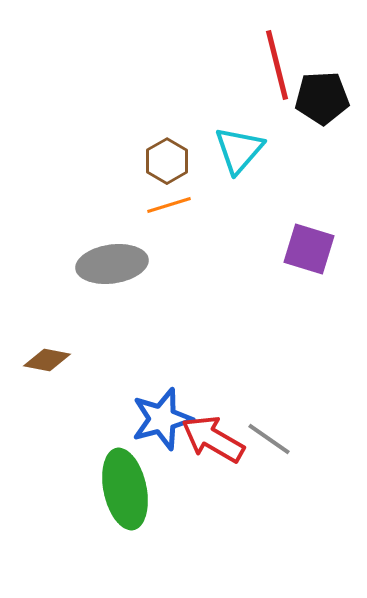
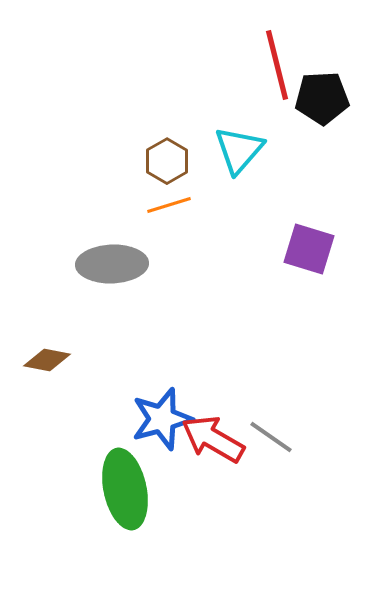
gray ellipse: rotated 6 degrees clockwise
gray line: moved 2 px right, 2 px up
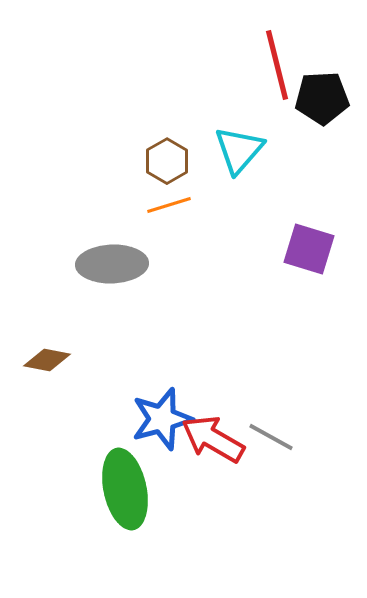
gray line: rotated 6 degrees counterclockwise
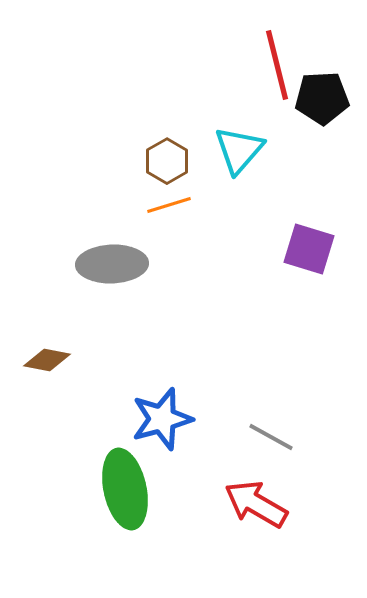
red arrow: moved 43 px right, 65 px down
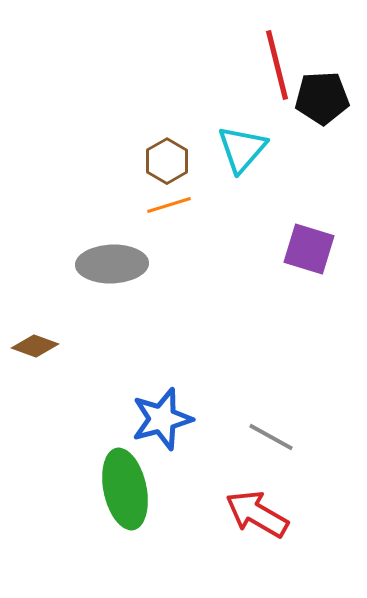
cyan triangle: moved 3 px right, 1 px up
brown diamond: moved 12 px left, 14 px up; rotated 9 degrees clockwise
red arrow: moved 1 px right, 10 px down
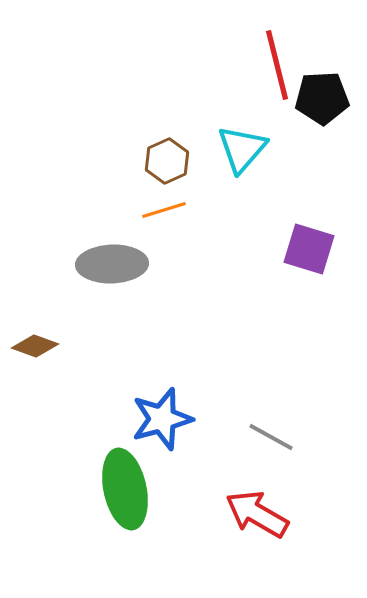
brown hexagon: rotated 6 degrees clockwise
orange line: moved 5 px left, 5 px down
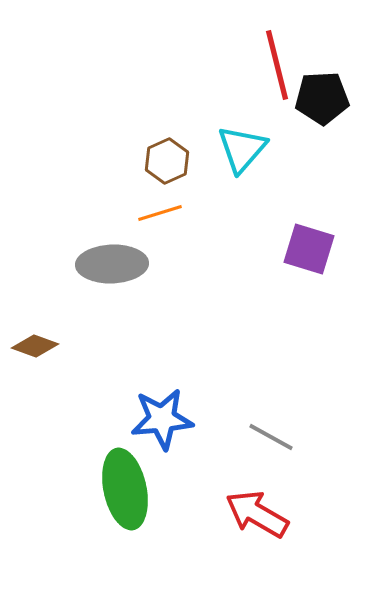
orange line: moved 4 px left, 3 px down
blue star: rotated 10 degrees clockwise
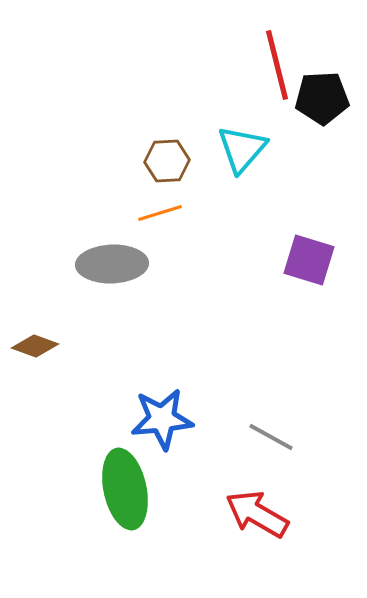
brown hexagon: rotated 21 degrees clockwise
purple square: moved 11 px down
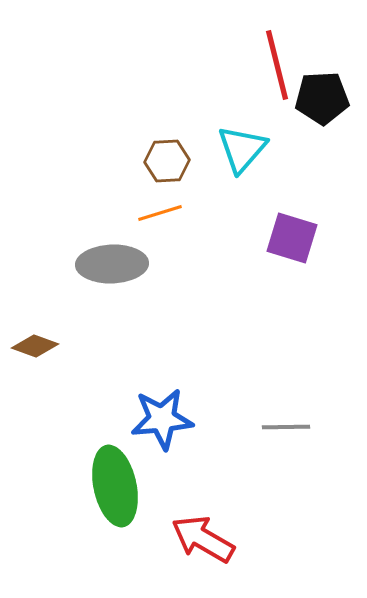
purple square: moved 17 px left, 22 px up
gray line: moved 15 px right, 10 px up; rotated 30 degrees counterclockwise
green ellipse: moved 10 px left, 3 px up
red arrow: moved 54 px left, 25 px down
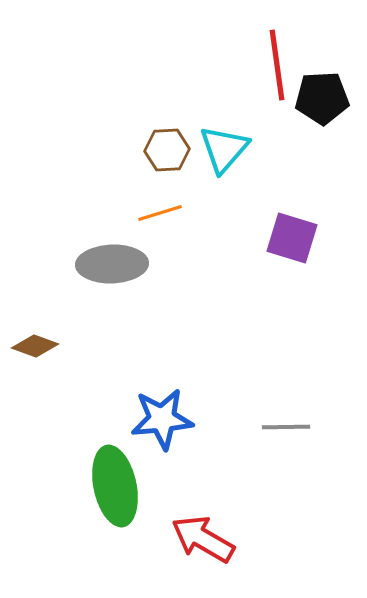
red line: rotated 6 degrees clockwise
cyan triangle: moved 18 px left
brown hexagon: moved 11 px up
